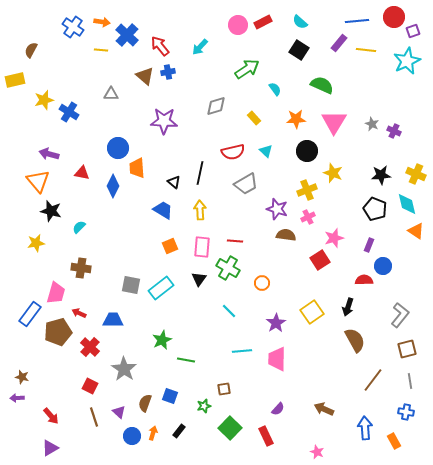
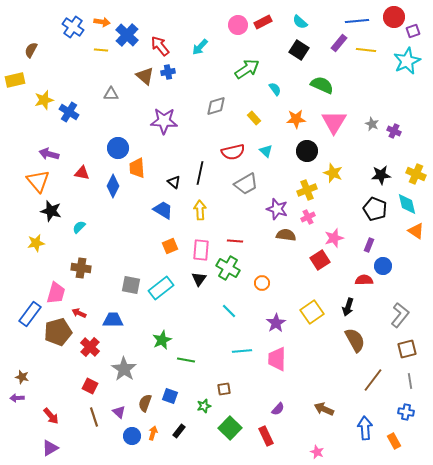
pink rectangle at (202, 247): moved 1 px left, 3 px down
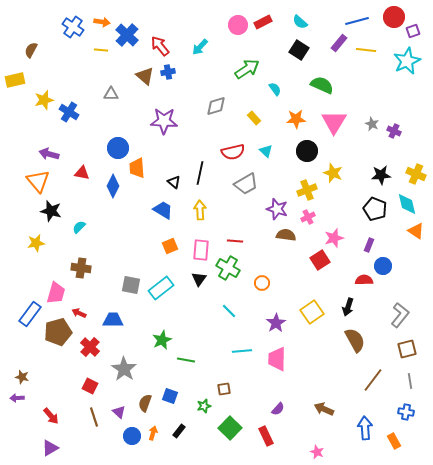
blue line at (357, 21): rotated 10 degrees counterclockwise
